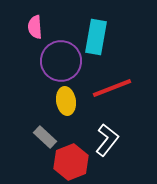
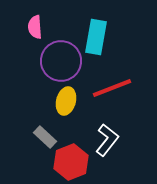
yellow ellipse: rotated 24 degrees clockwise
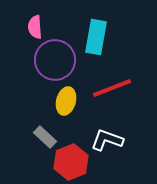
purple circle: moved 6 px left, 1 px up
white L-shape: rotated 108 degrees counterclockwise
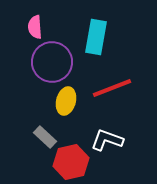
purple circle: moved 3 px left, 2 px down
red hexagon: rotated 8 degrees clockwise
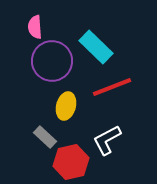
cyan rectangle: moved 10 px down; rotated 56 degrees counterclockwise
purple circle: moved 1 px up
red line: moved 1 px up
yellow ellipse: moved 5 px down
white L-shape: rotated 48 degrees counterclockwise
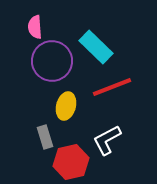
gray rectangle: rotated 30 degrees clockwise
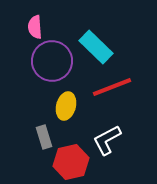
gray rectangle: moved 1 px left
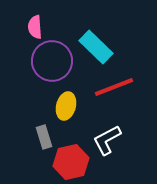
red line: moved 2 px right
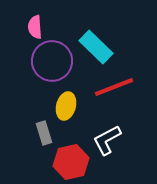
gray rectangle: moved 4 px up
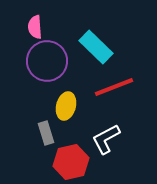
purple circle: moved 5 px left
gray rectangle: moved 2 px right
white L-shape: moved 1 px left, 1 px up
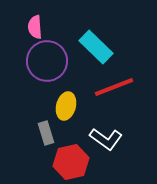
white L-shape: rotated 116 degrees counterclockwise
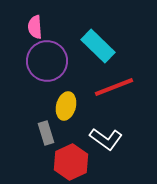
cyan rectangle: moved 2 px right, 1 px up
red hexagon: rotated 12 degrees counterclockwise
